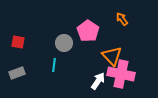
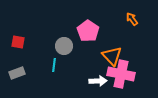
orange arrow: moved 10 px right
gray circle: moved 3 px down
white arrow: rotated 54 degrees clockwise
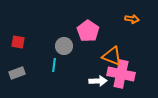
orange arrow: rotated 136 degrees clockwise
orange triangle: rotated 25 degrees counterclockwise
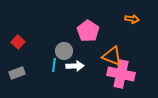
red square: rotated 32 degrees clockwise
gray circle: moved 5 px down
white arrow: moved 23 px left, 15 px up
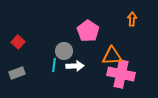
orange arrow: rotated 96 degrees counterclockwise
orange triangle: rotated 25 degrees counterclockwise
